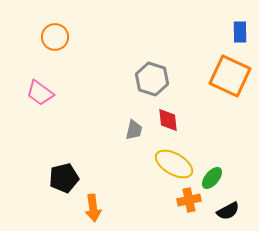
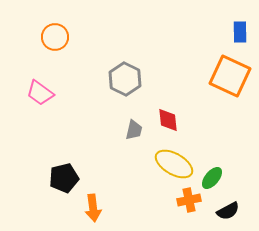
gray hexagon: moved 27 px left; rotated 8 degrees clockwise
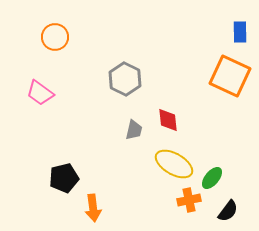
black semicircle: rotated 25 degrees counterclockwise
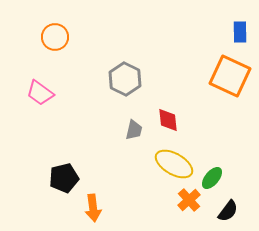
orange cross: rotated 30 degrees counterclockwise
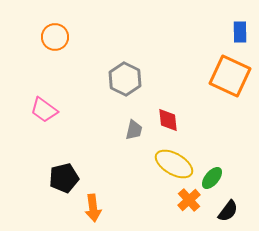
pink trapezoid: moved 4 px right, 17 px down
